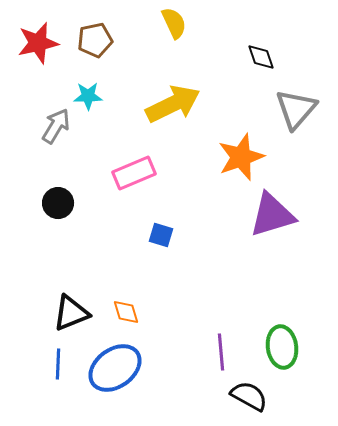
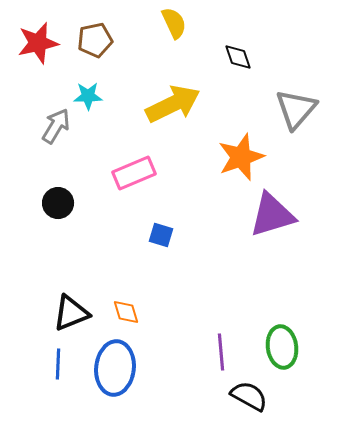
black diamond: moved 23 px left
blue ellipse: rotated 48 degrees counterclockwise
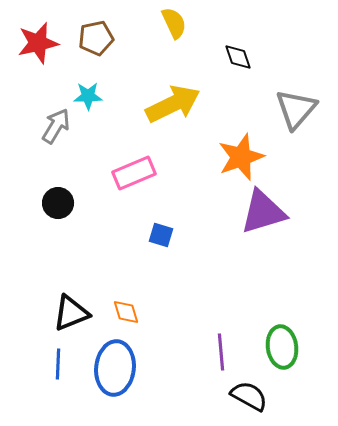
brown pentagon: moved 1 px right, 2 px up
purple triangle: moved 9 px left, 3 px up
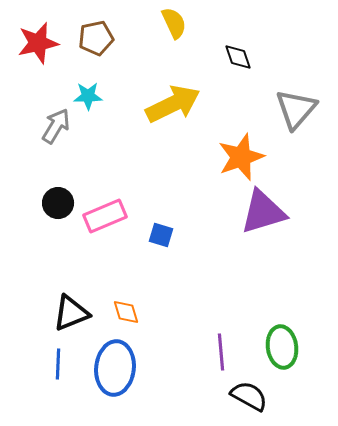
pink rectangle: moved 29 px left, 43 px down
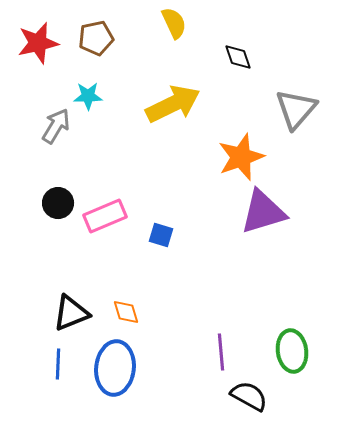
green ellipse: moved 10 px right, 4 px down
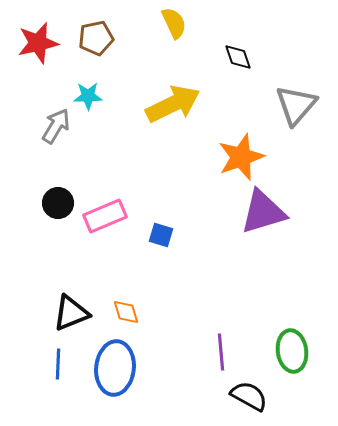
gray triangle: moved 4 px up
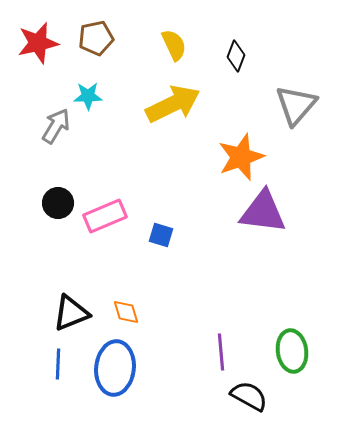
yellow semicircle: moved 22 px down
black diamond: moved 2 px left, 1 px up; rotated 40 degrees clockwise
purple triangle: rotated 24 degrees clockwise
